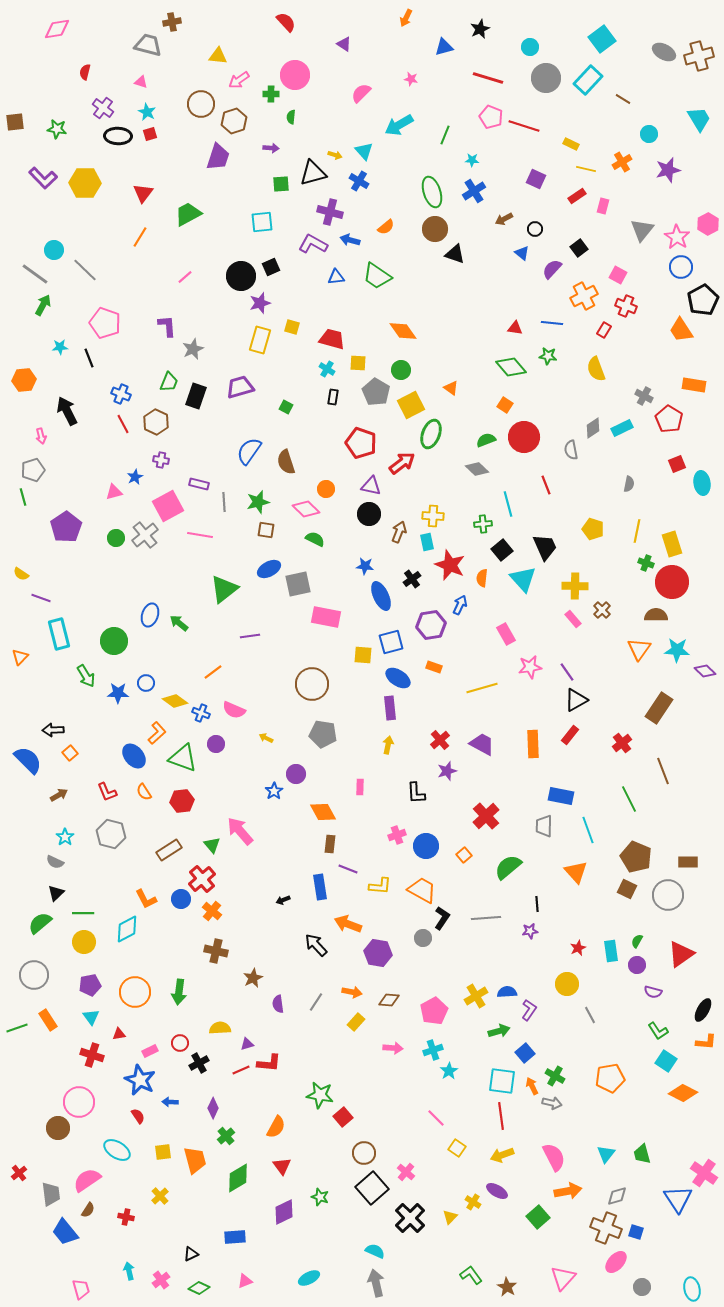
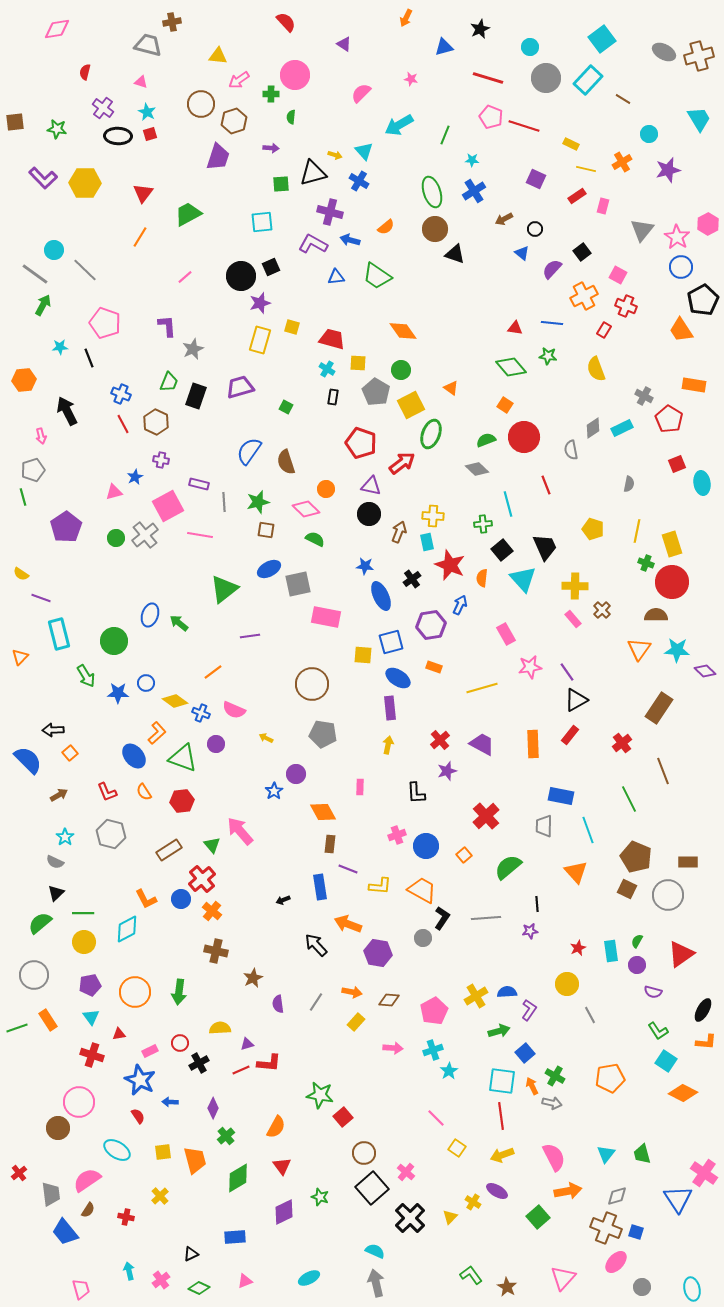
black square at (579, 248): moved 3 px right, 4 px down
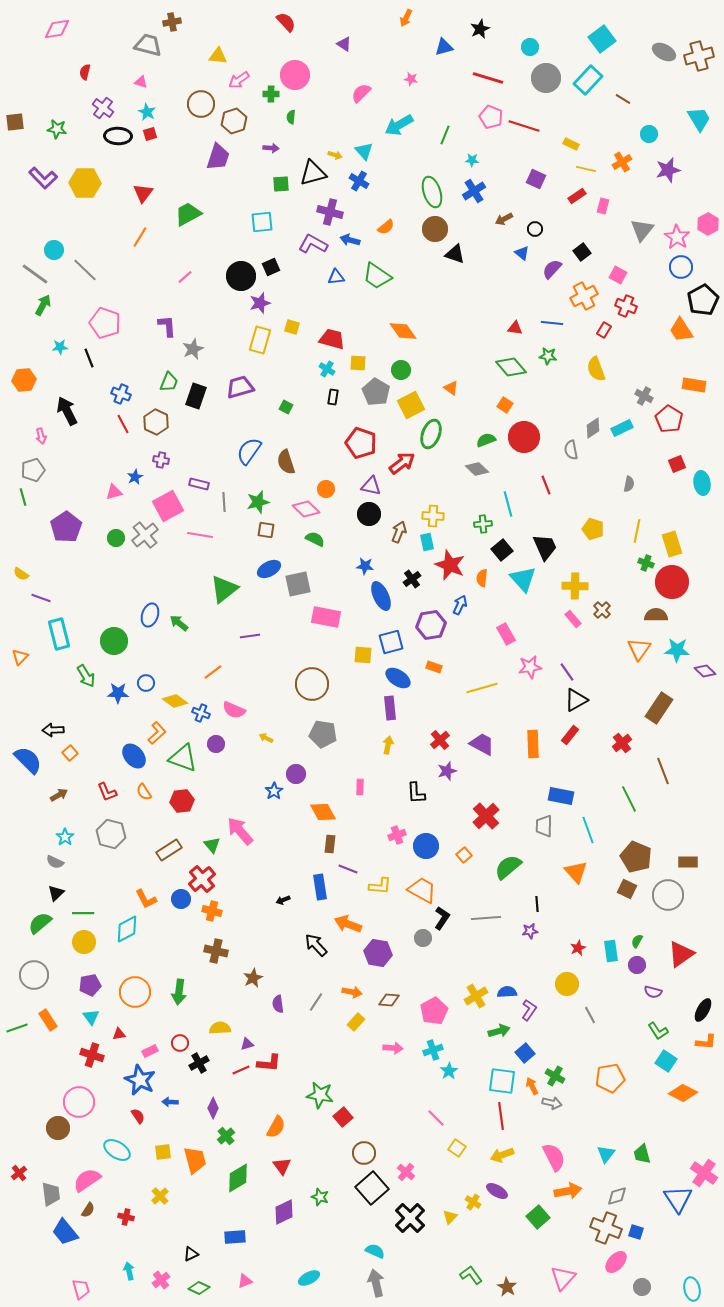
orange cross at (212, 911): rotated 24 degrees counterclockwise
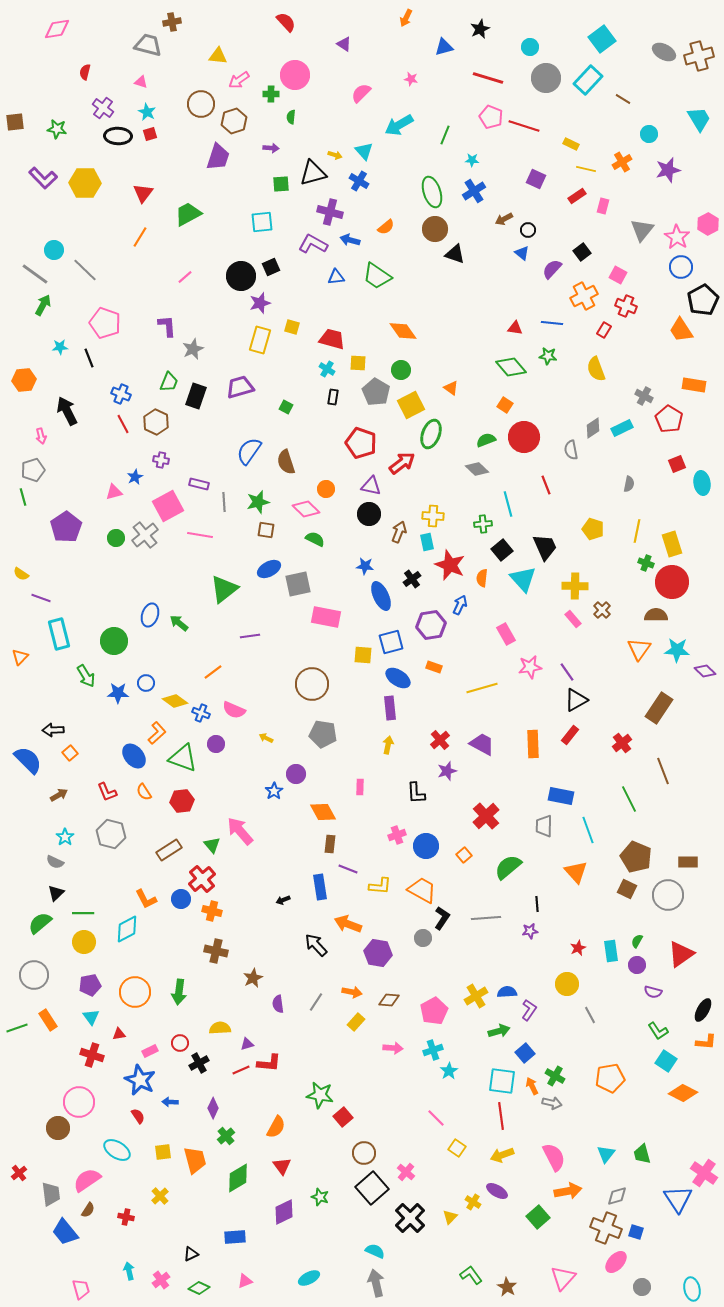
black circle at (535, 229): moved 7 px left, 1 px down
